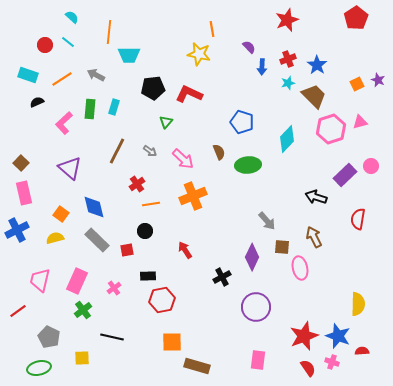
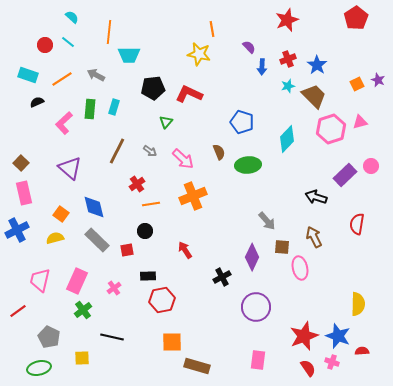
cyan star at (288, 83): moved 3 px down
red semicircle at (358, 219): moved 1 px left, 5 px down
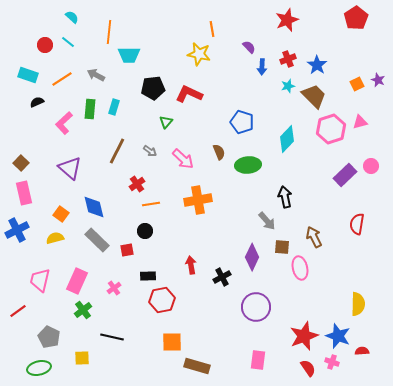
orange cross at (193, 196): moved 5 px right, 4 px down; rotated 12 degrees clockwise
black arrow at (316, 197): moved 31 px left; rotated 60 degrees clockwise
red arrow at (185, 250): moved 6 px right, 15 px down; rotated 24 degrees clockwise
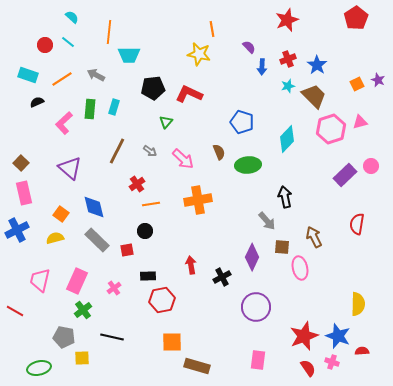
red line at (18, 311): moved 3 px left; rotated 66 degrees clockwise
gray pentagon at (49, 337): moved 15 px right; rotated 15 degrees counterclockwise
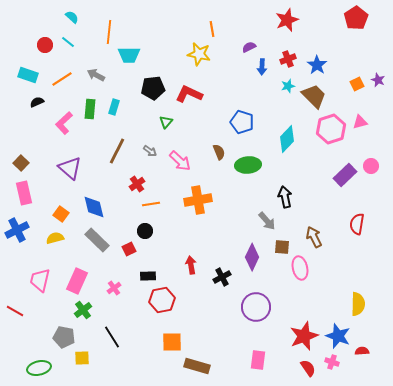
purple semicircle at (249, 47): rotated 72 degrees counterclockwise
pink arrow at (183, 159): moved 3 px left, 2 px down
red square at (127, 250): moved 2 px right, 1 px up; rotated 16 degrees counterclockwise
black line at (112, 337): rotated 45 degrees clockwise
